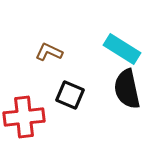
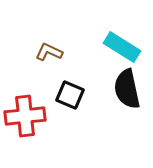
cyan rectangle: moved 2 px up
red cross: moved 1 px right, 1 px up
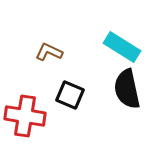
red cross: rotated 15 degrees clockwise
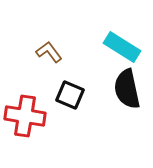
brown L-shape: rotated 28 degrees clockwise
